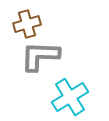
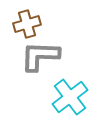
cyan cross: rotated 6 degrees counterclockwise
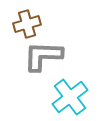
gray L-shape: moved 3 px right
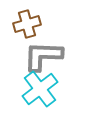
cyan cross: moved 30 px left, 8 px up
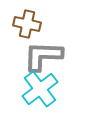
brown cross: rotated 28 degrees clockwise
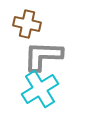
cyan cross: rotated 6 degrees clockwise
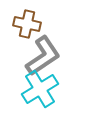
gray L-shape: rotated 144 degrees clockwise
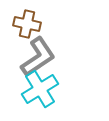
gray L-shape: moved 5 px left, 1 px down
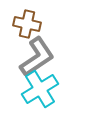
gray L-shape: moved 1 px left
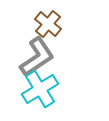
brown cross: moved 21 px right; rotated 28 degrees clockwise
